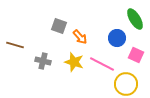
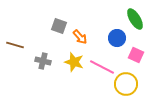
pink line: moved 3 px down
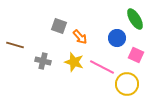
yellow circle: moved 1 px right
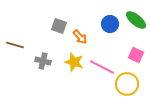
green ellipse: moved 1 px right, 1 px down; rotated 20 degrees counterclockwise
blue circle: moved 7 px left, 14 px up
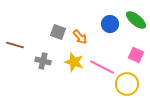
gray square: moved 1 px left, 6 px down
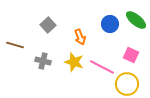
gray square: moved 10 px left, 7 px up; rotated 28 degrees clockwise
orange arrow: rotated 21 degrees clockwise
pink square: moved 5 px left
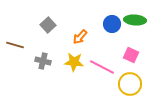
green ellipse: moved 1 px left; rotated 35 degrees counterclockwise
blue circle: moved 2 px right
orange arrow: rotated 63 degrees clockwise
yellow star: rotated 12 degrees counterclockwise
yellow circle: moved 3 px right
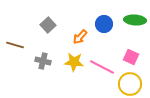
blue circle: moved 8 px left
pink square: moved 2 px down
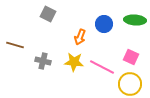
gray square: moved 11 px up; rotated 21 degrees counterclockwise
orange arrow: rotated 21 degrees counterclockwise
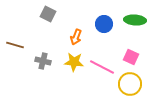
orange arrow: moved 4 px left
